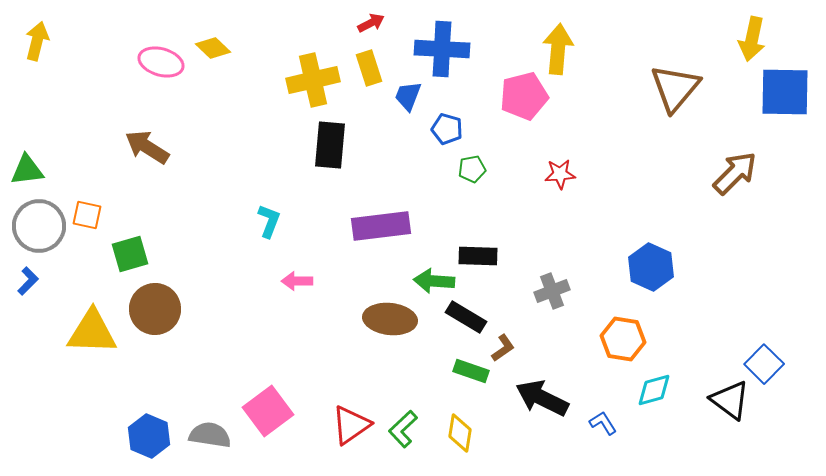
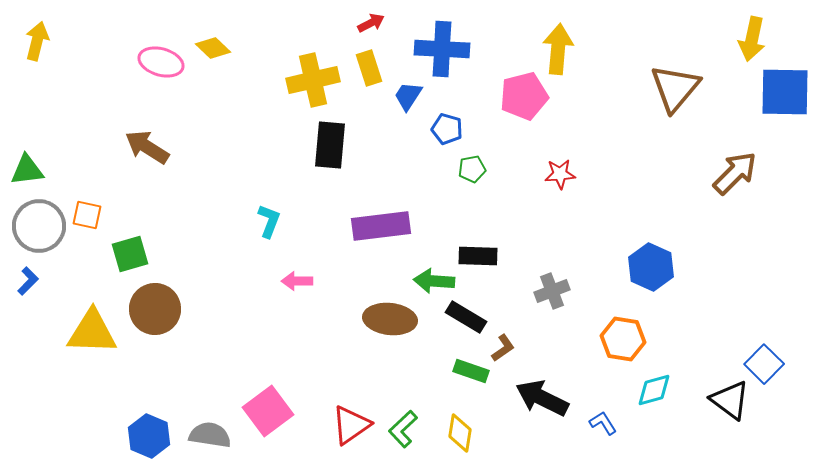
blue trapezoid at (408, 96): rotated 12 degrees clockwise
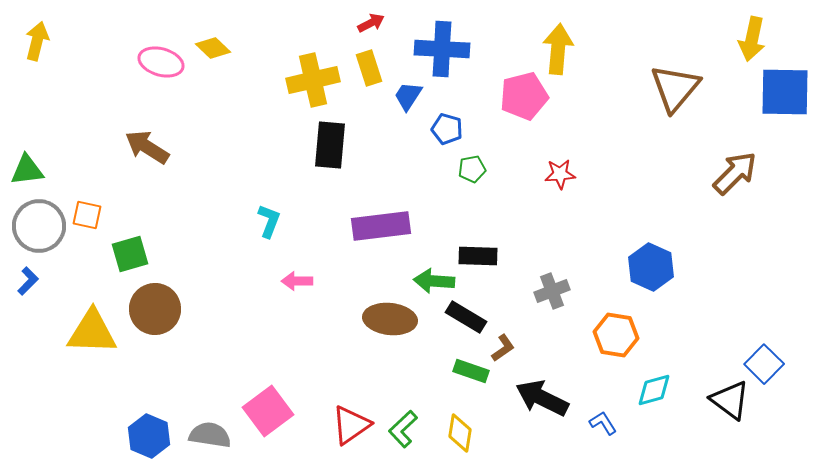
orange hexagon at (623, 339): moved 7 px left, 4 px up
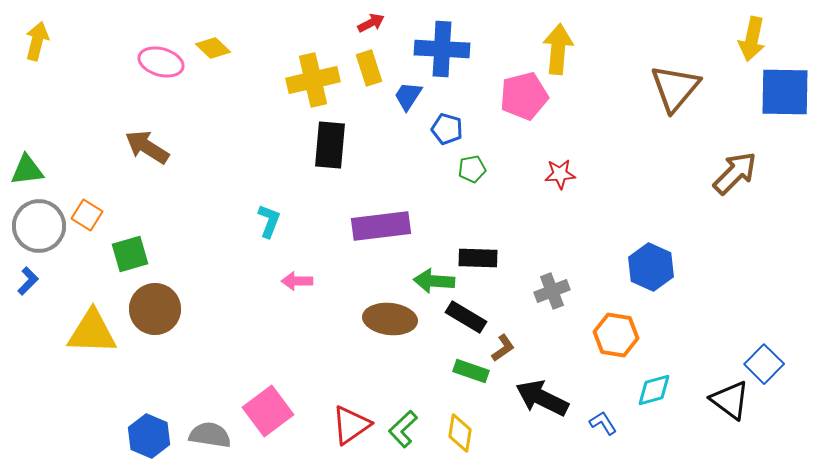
orange square at (87, 215): rotated 20 degrees clockwise
black rectangle at (478, 256): moved 2 px down
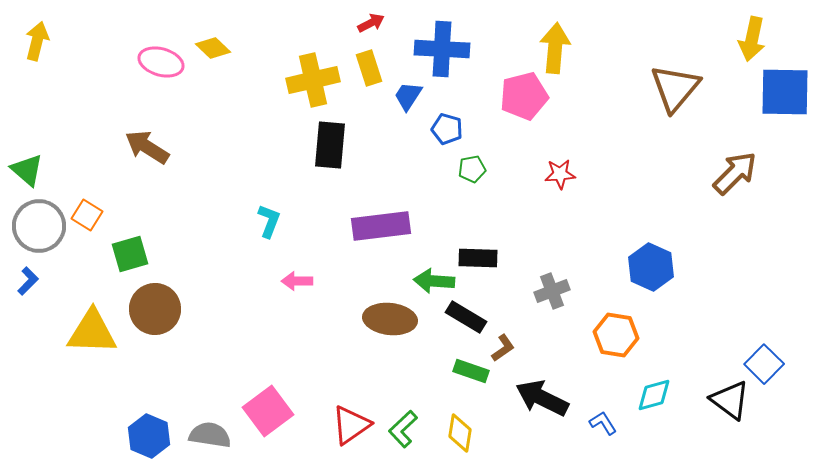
yellow arrow at (558, 49): moved 3 px left, 1 px up
green triangle at (27, 170): rotated 48 degrees clockwise
cyan diamond at (654, 390): moved 5 px down
